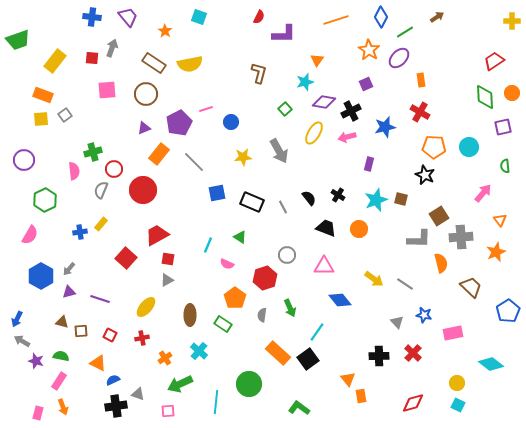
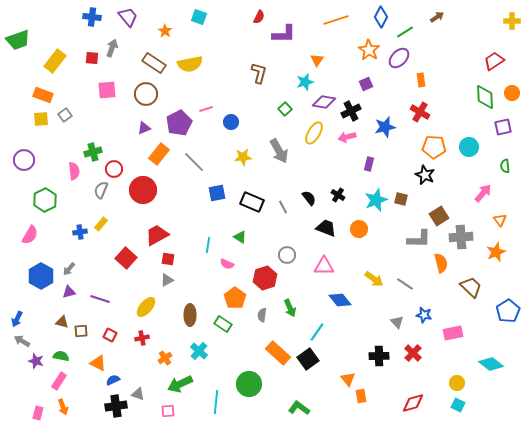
cyan line at (208, 245): rotated 14 degrees counterclockwise
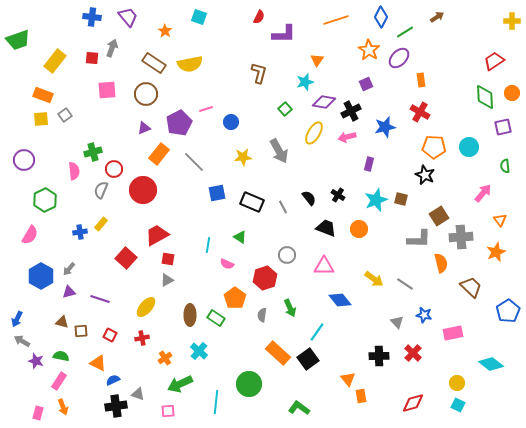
green rectangle at (223, 324): moved 7 px left, 6 px up
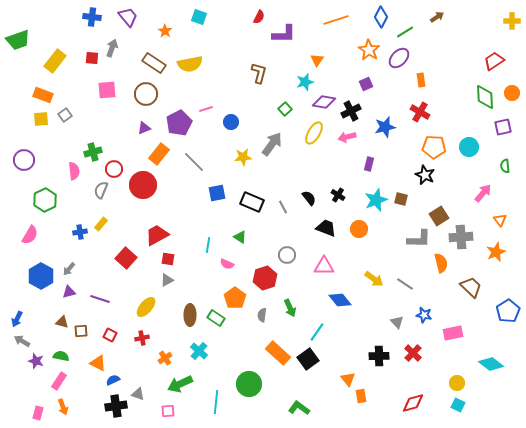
gray arrow at (279, 151): moved 7 px left, 7 px up; rotated 115 degrees counterclockwise
red circle at (143, 190): moved 5 px up
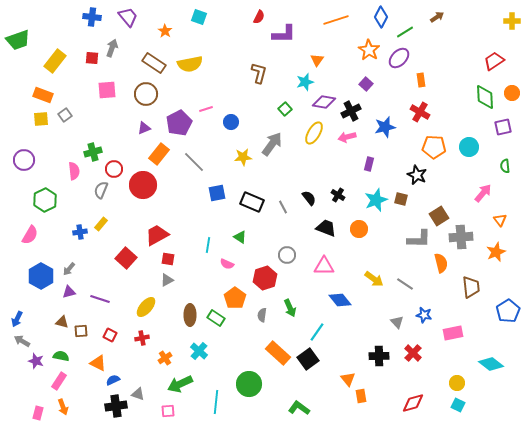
purple square at (366, 84): rotated 24 degrees counterclockwise
black star at (425, 175): moved 8 px left
brown trapezoid at (471, 287): rotated 40 degrees clockwise
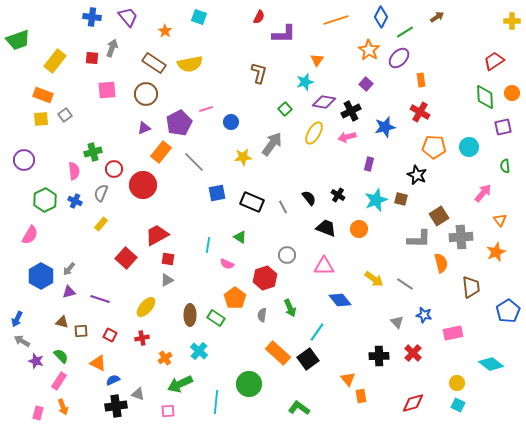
orange rectangle at (159, 154): moved 2 px right, 2 px up
gray semicircle at (101, 190): moved 3 px down
blue cross at (80, 232): moved 5 px left, 31 px up; rotated 32 degrees clockwise
green semicircle at (61, 356): rotated 35 degrees clockwise
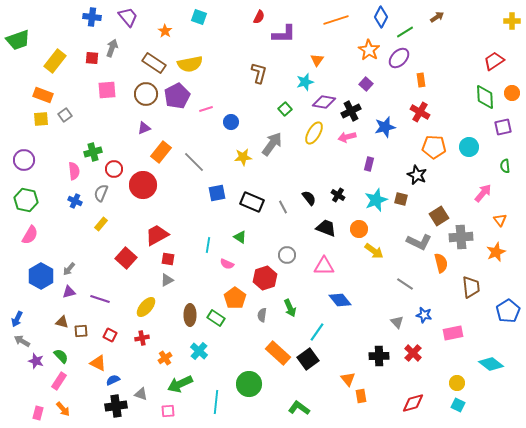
purple pentagon at (179, 123): moved 2 px left, 27 px up
green hexagon at (45, 200): moved 19 px left; rotated 20 degrees counterclockwise
gray L-shape at (419, 239): moved 3 px down; rotated 25 degrees clockwise
yellow arrow at (374, 279): moved 28 px up
gray triangle at (138, 394): moved 3 px right
orange arrow at (63, 407): moved 2 px down; rotated 21 degrees counterclockwise
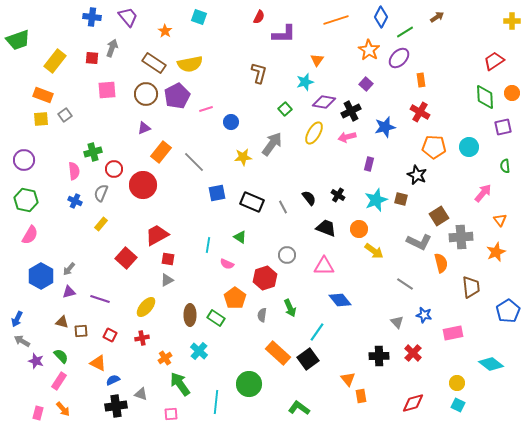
green arrow at (180, 384): rotated 80 degrees clockwise
pink square at (168, 411): moved 3 px right, 3 px down
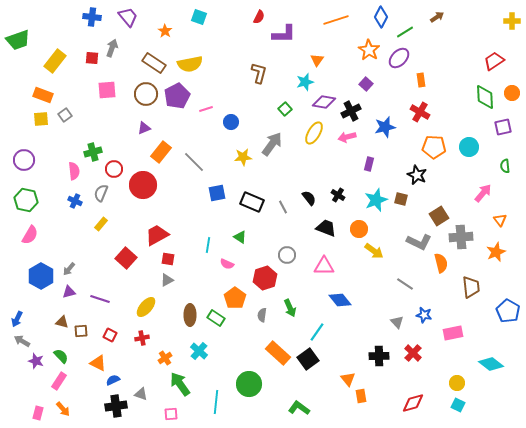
blue pentagon at (508, 311): rotated 10 degrees counterclockwise
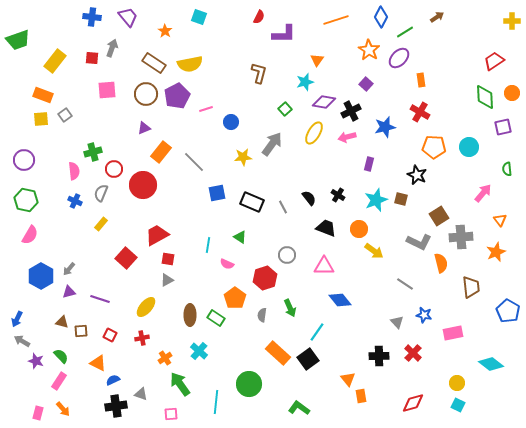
green semicircle at (505, 166): moved 2 px right, 3 px down
